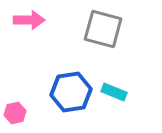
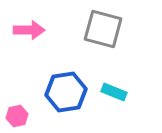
pink arrow: moved 10 px down
blue hexagon: moved 5 px left
pink hexagon: moved 2 px right, 3 px down
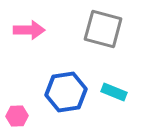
pink hexagon: rotated 10 degrees clockwise
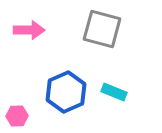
gray square: moved 1 px left
blue hexagon: rotated 15 degrees counterclockwise
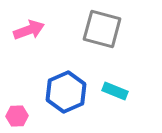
pink arrow: rotated 20 degrees counterclockwise
cyan rectangle: moved 1 px right, 1 px up
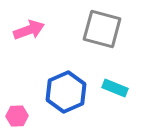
cyan rectangle: moved 3 px up
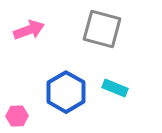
blue hexagon: rotated 6 degrees counterclockwise
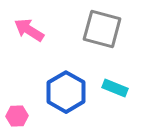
pink arrow: rotated 128 degrees counterclockwise
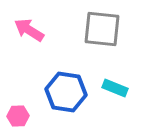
gray square: rotated 9 degrees counterclockwise
blue hexagon: rotated 21 degrees counterclockwise
pink hexagon: moved 1 px right
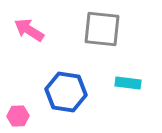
cyan rectangle: moved 13 px right, 5 px up; rotated 15 degrees counterclockwise
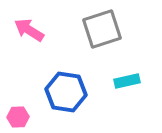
gray square: rotated 24 degrees counterclockwise
cyan rectangle: moved 1 px left, 2 px up; rotated 20 degrees counterclockwise
pink hexagon: moved 1 px down
